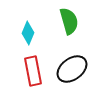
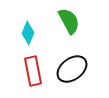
green semicircle: rotated 12 degrees counterclockwise
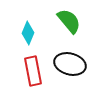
green semicircle: rotated 12 degrees counterclockwise
black ellipse: moved 2 px left, 5 px up; rotated 52 degrees clockwise
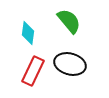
cyan diamond: rotated 15 degrees counterclockwise
red rectangle: rotated 36 degrees clockwise
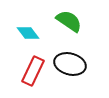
green semicircle: rotated 16 degrees counterclockwise
cyan diamond: rotated 45 degrees counterclockwise
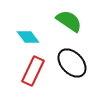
cyan diamond: moved 4 px down
black ellipse: moved 2 px right, 1 px up; rotated 32 degrees clockwise
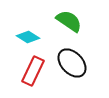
cyan diamond: rotated 20 degrees counterclockwise
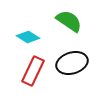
black ellipse: rotated 64 degrees counterclockwise
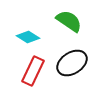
black ellipse: rotated 16 degrees counterclockwise
